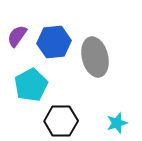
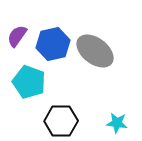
blue hexagon: moved 1 px left, 2 px down; rotated 8 degrees counterclockwise
gray ellipse: moved 6 px up; rotated 39 degrees counterclockwise
cyan pentagon: moved 2 px left, 3 px up; rotated 24 degrees counterclockwise
cyan star: rotated 25 degrees clockwise
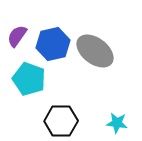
cyan pentagon: moved 3 px up
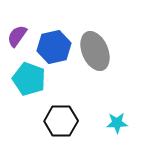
blue hexagon: moved 1 px right, 3 px down
gray ellipse: rotated 30 degrees clockwise
cyan star: rotated 10 degrees counterclockwise
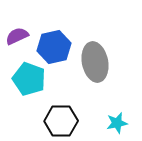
purple semicircle: rotated 30 degrees clockwise
gray ellipse: moved 11 px down; rotated 12 degrees clockwise
cyan star: rotated 10 degrees counterclockwise
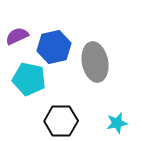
cyan pentagon: rotated 8 degrees counterclockwise
